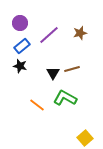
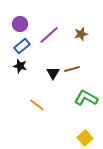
purple circle: moved 1 px down
brown star: moved 1 px right, 1 px down
green L-shape: moved 21 px right
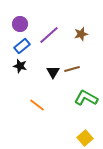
black triangle: moved 1 px up
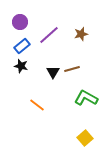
purple circle: moved 2 px up
black star: moved 1 px right
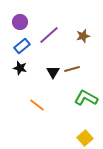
brown star: moved 2 px right, 2 px down
black star: moved 1 px left, 2 px down
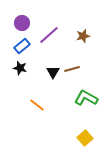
purple circle: moved 2 px right, 1 px down
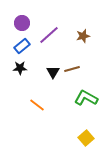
black star: rotated 16 degrees counterclockwise
yellow square: moved 1 px right
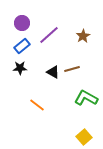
brown star: rotated 16 degrees counterclockwise
black triangle: rotated 32 degrees counterclockwise
yellow square: moved 2 px left, 1 px up
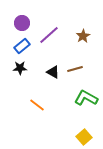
brown line: moved 3 px right
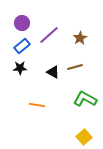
brown star: moved 3 px left, 2 px down
brown line: moved 2 px up
green L-shape: moved 1 px left, 1 px down
orange line: rotated 28 degrees counterclockwise
